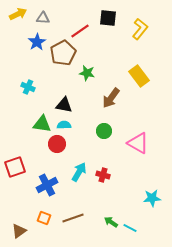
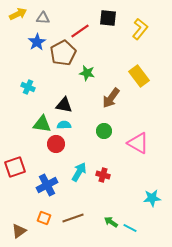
red circle: moved 1 px left
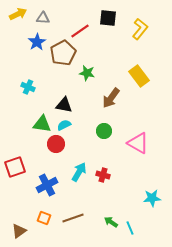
cyan semicircle: rotated 24 degrees counterclockwise
cyan line: rotated 40 degrees clockwise
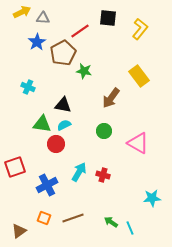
yellow arrow: moved 4 px right, 2 px up
green star: moved 3 px left, 2 px up
black triangle: moved 1 px left
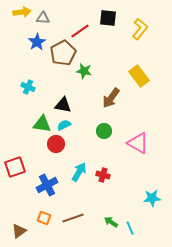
yellow arrow: rotated 18 degrees clockwise
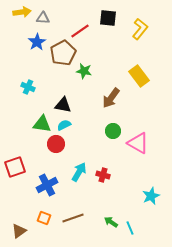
green circle: moved 9 px right
cyan star: moved 1 px left, 2 px up; rotated 18 degrees counterclockwise
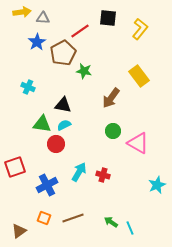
cyan star: moved 6 px right, 11 px up
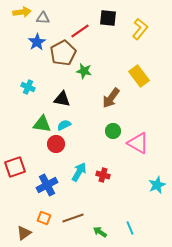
black triangle: moved 1 px left, 6 px up
green arrow: moved 11 px left, 10 px down
brown triangle: moved 5 px right, 2 px down
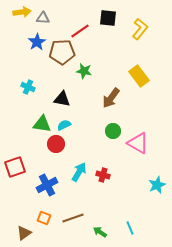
brown pentagon: moved 1 px left, 1 px up; rotated 25 degrees clockwise
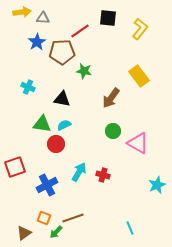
green arrow: moved 44 px left; rotated 80 degrees counterclockwise
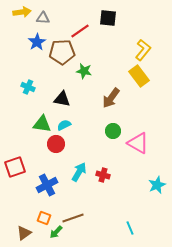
yellow L-shape: moved 3 px right, 21 px down
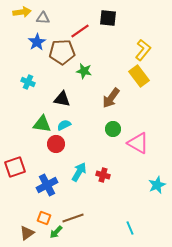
cyan cross: moved 5 px up
green circle: moved 2 px up
brown triangle: moved 3 px right
